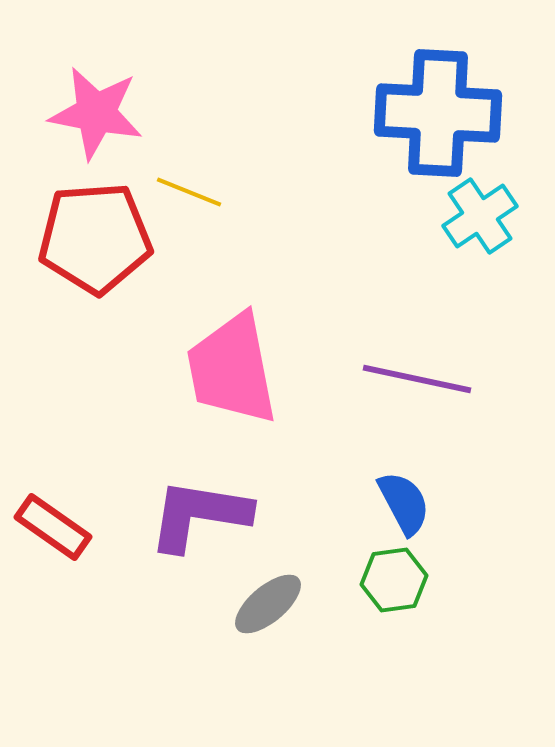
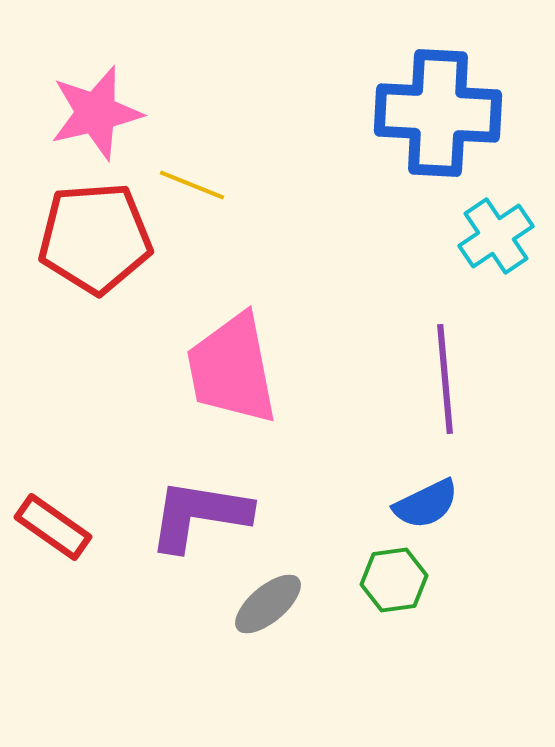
pink star: rotated 24 degrees counterclockwise
yellow line: moved 3 px right, 7 px up
cyan cross: moved 16 px right, 20 px down
purple line: moved 28 px right; rotated 73 degrees clockwise
blue semicircle: moved 22 px right, 1 px down; rotated 92 degrees clockwise
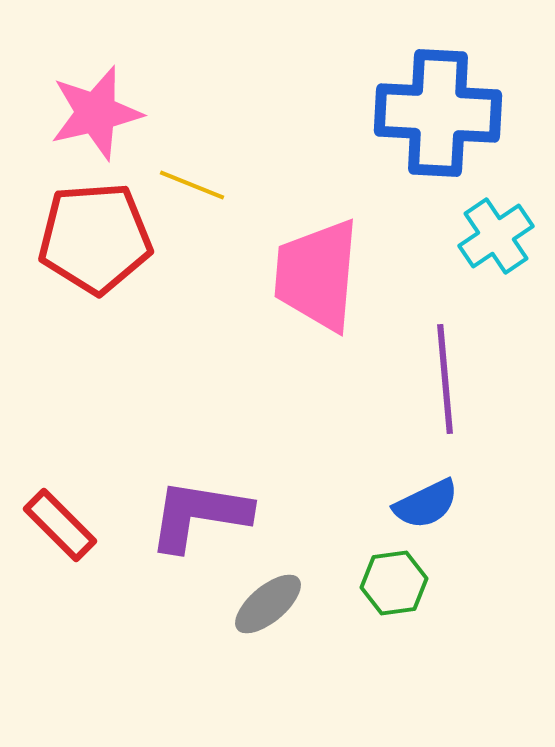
pink trapezoid: moved 85 px right, 94 px up; rotated 16 degrees clockwise
red rectangle: moved 7 px right, 2 px up; rotated 10 degrees clockwise
green hexagon: moved 3 px down
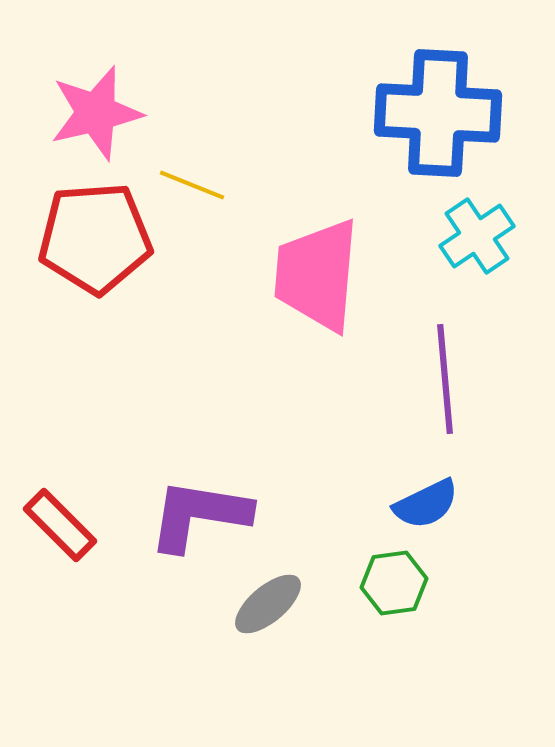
cyan cross: moved 19 px left
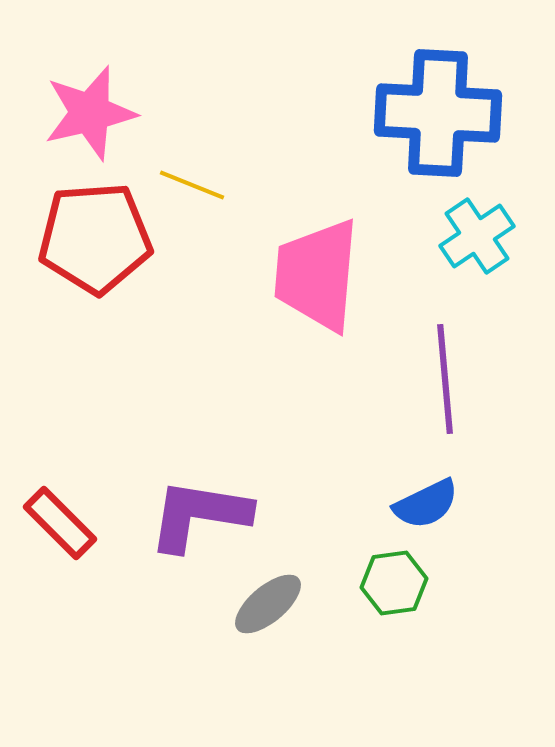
pink star: moved 6 px left
red rectangle: moved 2 px up
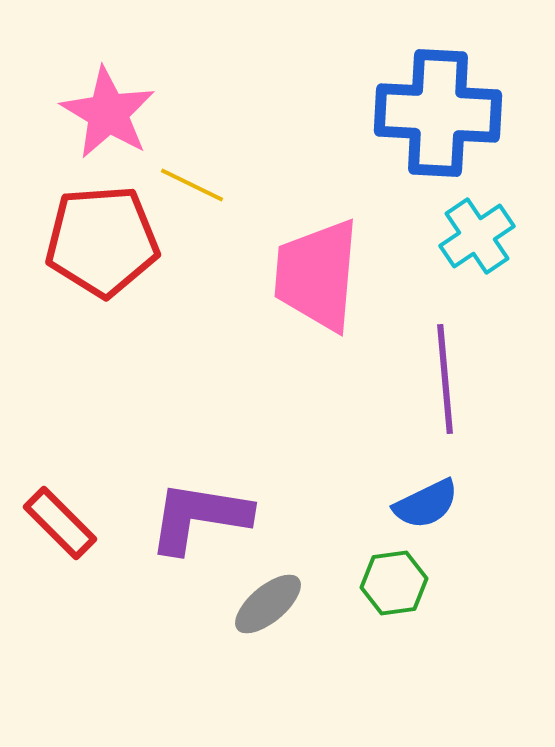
pink star: moved 18 px right; rotated 28 degrees counterclockwise
yellow line: rotated 4 degrees clockwise
red pentagon: moved 7 px right, 3 px down
purple L-shape: moved 2 px down
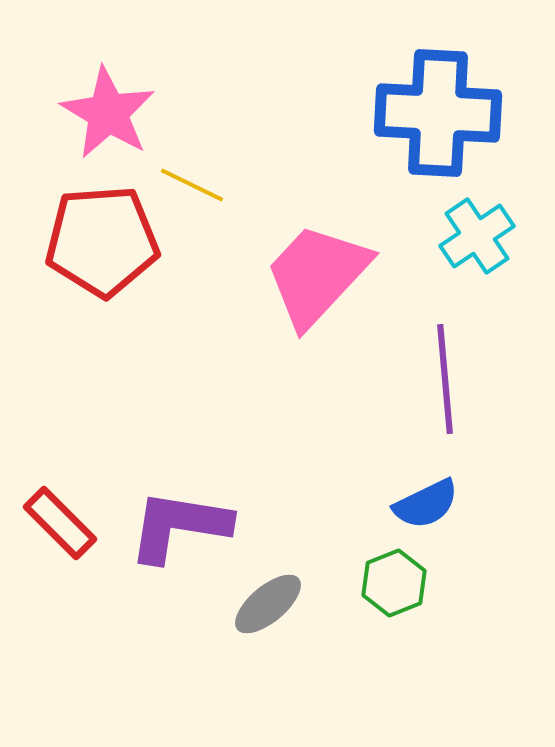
pink trapezoid: rotated 38 degrees clockwise
purple L-shape: moved 20 px left, 9 px down
green hexagon: rotated 14 degrees counterclockwise
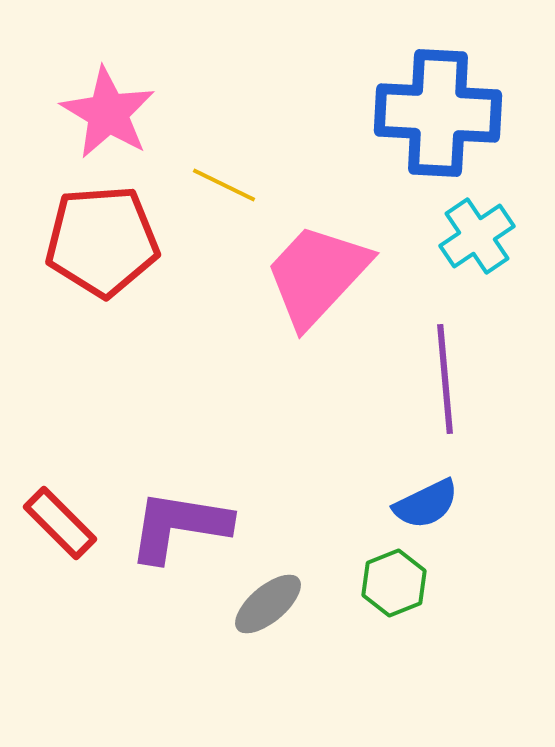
yellow line: moved 32 px right
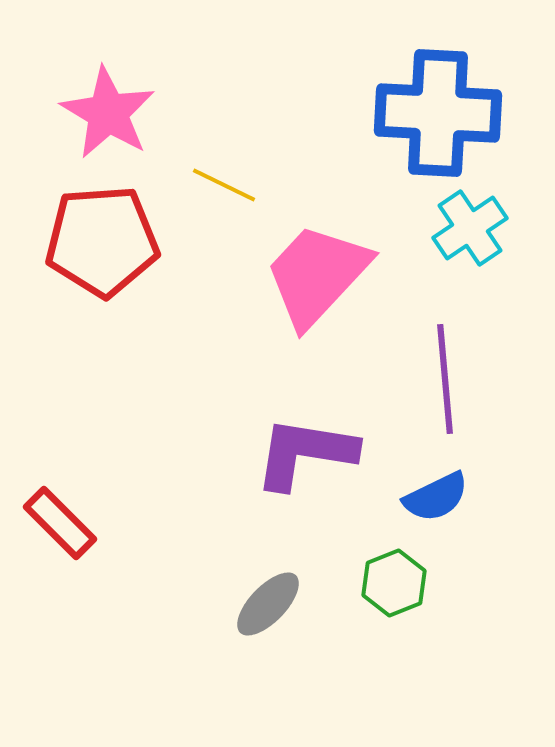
cyan cross: moved 7 px left, 8 px up
blue semicircle: moved 10 px right, 7 px up
purple L-shape: moved 126 px right, 73 px up
gray ellipse: rotated 6 degrees counterclockwise
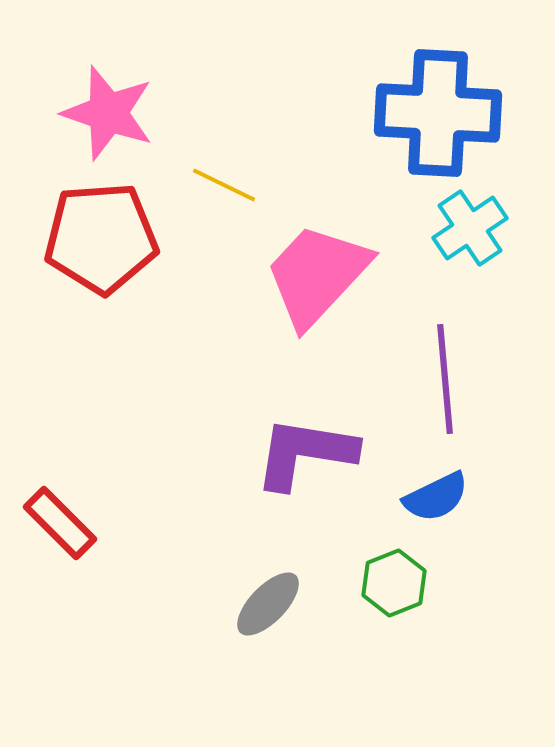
pink star: rotated 12 degrees counterclockwise
red pentagon: moved 1 px left, 3 px up
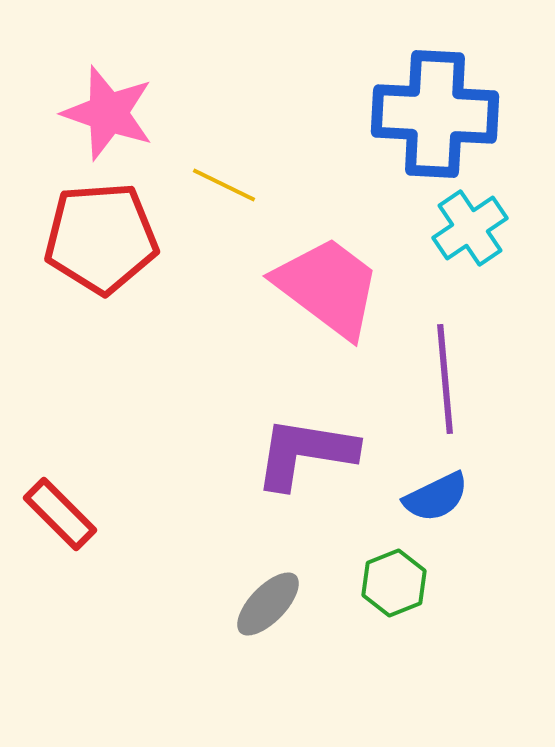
blue cross: moved 3 px left, 1 px down
pink trapezoid: moved 11 px right, 12 px down; rotated 84 degrees clockwise
red rectangle: moved 9 px up
